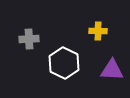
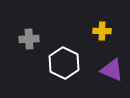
yellow cross: moved 4 px right
purple triangle: rotated 20 degrees clockwise
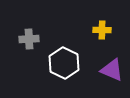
yellow cross: moved 1 px up
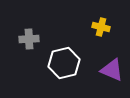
yellow cross: moved 1 px left, 3 px up; rotated 12 degrees clockwise
white hexagon: rotated 20 degrees clockwise
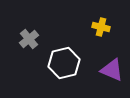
gray cross: rotated 36 degrees counterclockwise
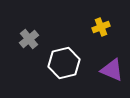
yellow cross: rotated 36 degrees counterclockwise
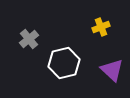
purple triangle: rotated 20 degrees clockwise
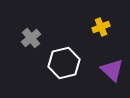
gray cross: moved 2 px right, 1 px up
